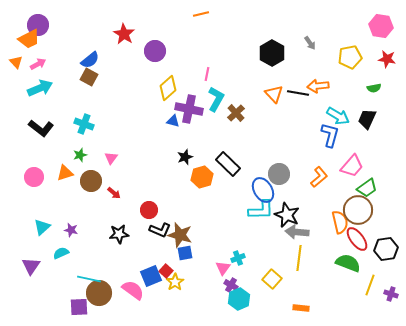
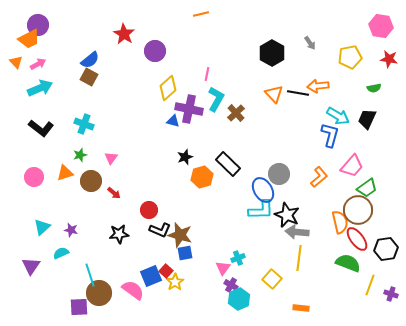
red star at (387, 59): moved 2 px right
cyan line at (89, 279): moved 1 px right, 4 px up; rotated 60 degrees clockwise
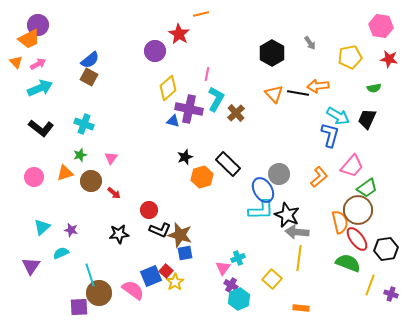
red star at (124, 34): moved 55 px right
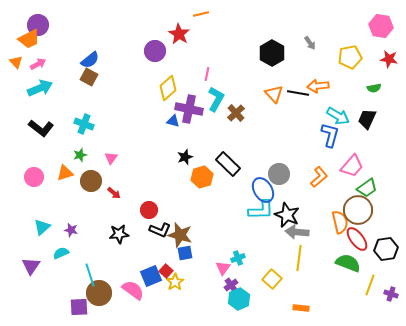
purple cross at (231, 285): rotated 24 degrees clockwise
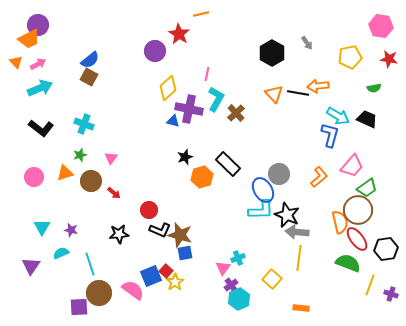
gray arrow at (310, 43): moved 3 px left
black trapezoid at (367, 119): rotated 90 degrees clockwise
cyan triangle at (42, 227): rotated 18 degrees counterclockwise
cyan line at (90, 275): moved 11 px up
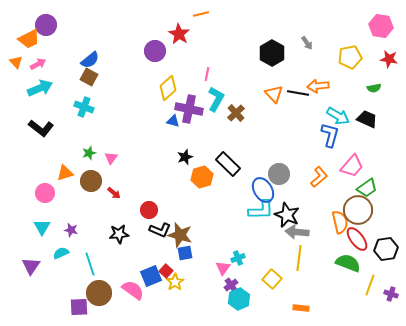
purple circle at (38, 25): moved 8 px right
cyan cross at (84, 124): moved 17 px up
green star at (80, 155): moved 9 px right, 2 px up
pink circle at (34, 177): moved 11 px right, 16 px down
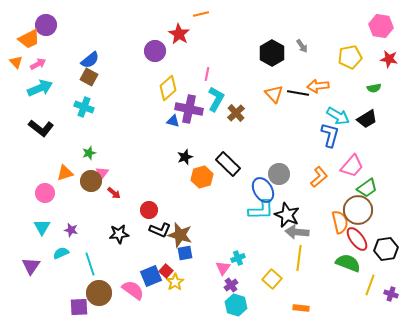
gray arrow at (307, 43): moved 5 px left, 3 px down
black trapezoid at (367, 119): rotated 125 degrees clockwise
pink triangle at (111, 158): moved 9 px left, 15 px down
cyan hexagon at (239, 299): moved 3 px left, 6 px down; rotated 20 degrees counterclockwise
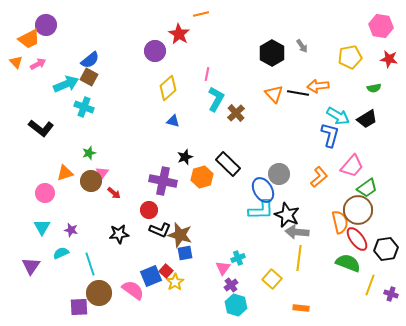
cyan arrow at (40, 88): moved 26 px right, 4 px up
purple cross at (189, 109): moved 26 px left, 72 px down
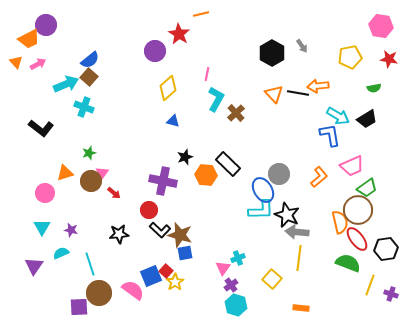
brown square at (89, 77): rotated 12 degrees clockwise
blue L-shape at (330, 135): rotated 25 degrees counterclockwise
pink trapezoid at (352, 166): rotated 25 degrees clockwise
orange hexagon at (202, 177): moved 4 px right, 2 px up; rotated 20 degrees clockwise
black L-shape at (160, 230): rotated 20 degrees clockwise
purple triangle at (31, 266): moved 3 px right
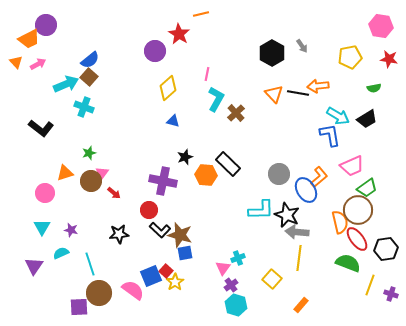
blue ellipse at (263, 190): moved 43 px right
orange rectangle at (301, 308): moved 3 px up; rotated 56 degrees counterclockwise
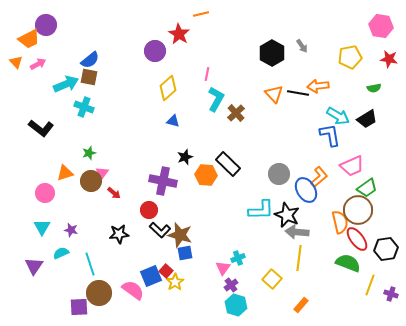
brown square at (89, 77): rotated 30 degrees counterclockwise
